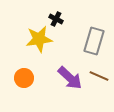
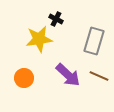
purple arrow: moved 2 px left, 3 px up
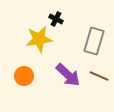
orange circle: moved 2 px up
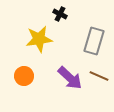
black cross: moved 4 px right, 5 px up
purple arrow: moved 2 px right, 3 px down
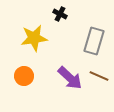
yellow star: moved 5 px left, 1 px up
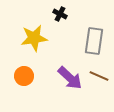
gray rectangle: rotated 8 degrees counterclockwise
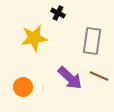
black cross: moved 2 px left, 1 px up
gray rectangle: moved 2 px left
orange circle: moved 1 px left, 11 px down
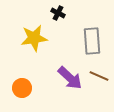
gray rectangle: rotated 12 degrees counterclockwise
orange circle: moved 1 px left, 1 px down
